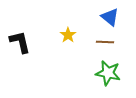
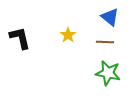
black L-shape: moved 4 px up
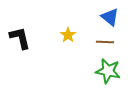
green star: moved 2 px up
